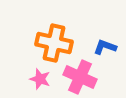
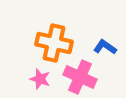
blue L-shape: rotated 15 degrees clockwise
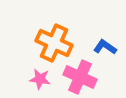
orange cross: rotated 12 degrees clockwise
pink star: rotated 10 degrees counterclockwise
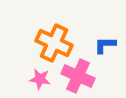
blue L-shape: moved 2 px up; rotated 35 degrees counterclockwise
pink cross: moved 2 px left, 1 px up
